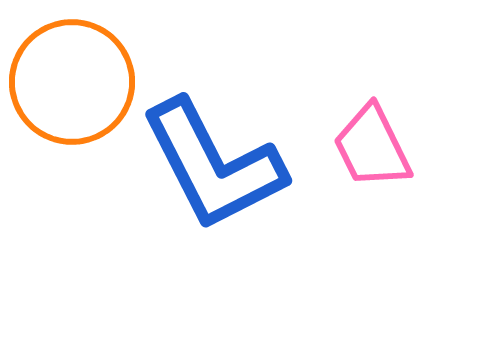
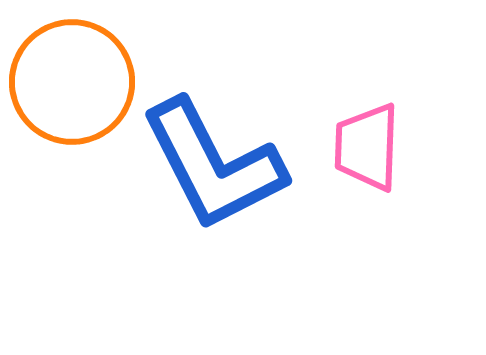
pink trapezoid: moved 5 px left; rotated 28 degrees clockwise
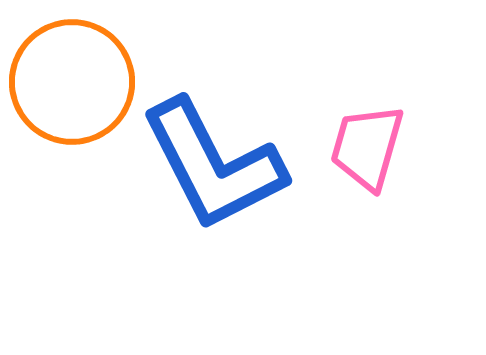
pink trapezoid: rotated 14 degrees clockwise
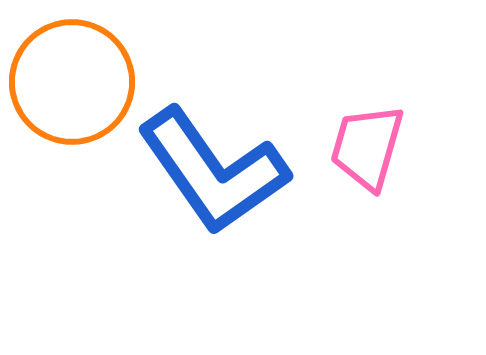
blue L-shape: moved 6 px down; rotated 8 degrees counterclockwise
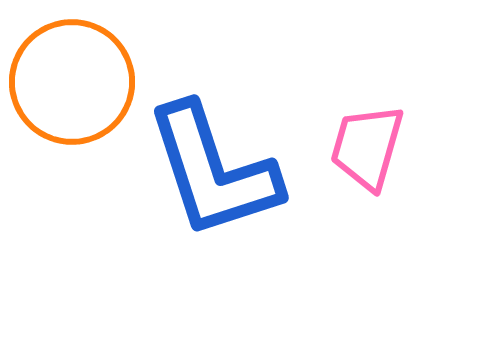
blue L-shape: rotated 17 degrees clockwise
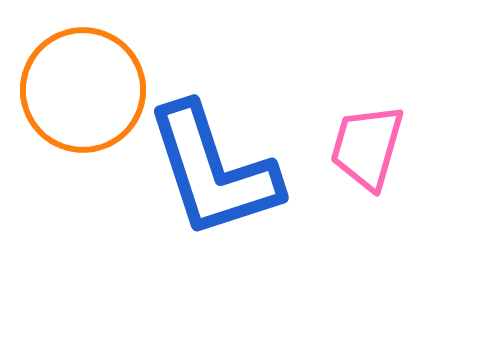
orange circle: moved 11 px right, 8 px down
